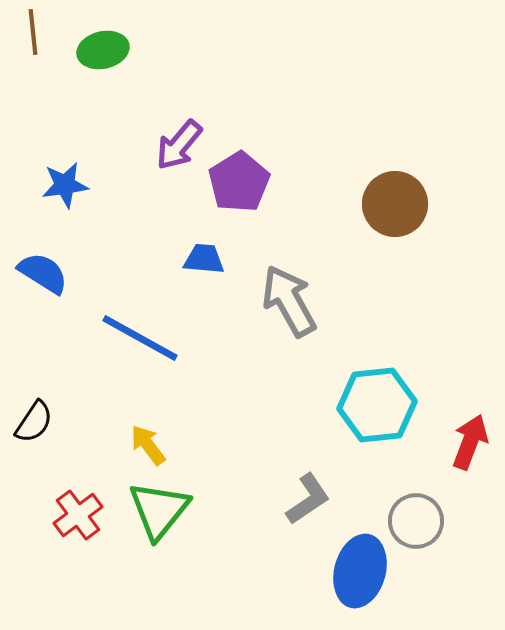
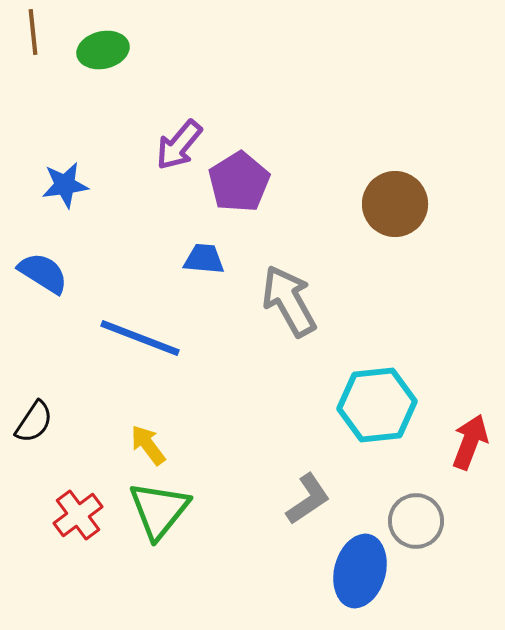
blue line: rotated 8 degrees counterclockwise
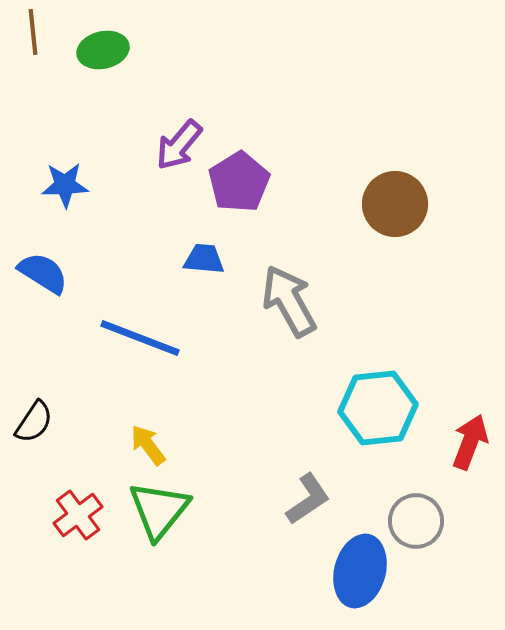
blue star: rotated 6 degrees clockwise
cyan hexagon: moved 1 px right, 3 px down
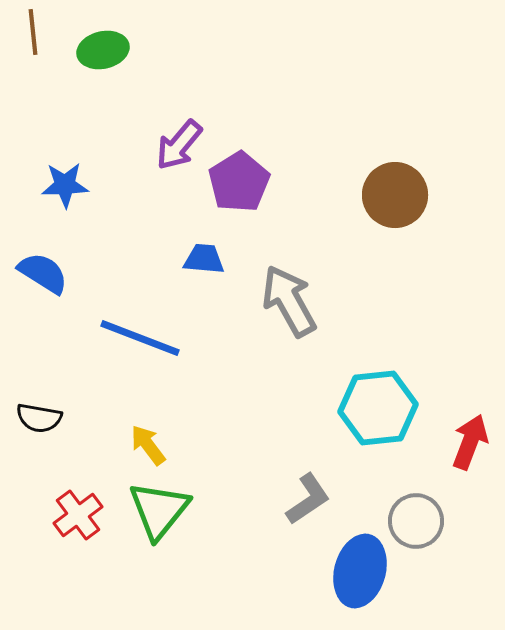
brown circle: moved 9 px up
black semicircle: moved 5 px right, 4 px up; rotated 66 degrees clockwise
